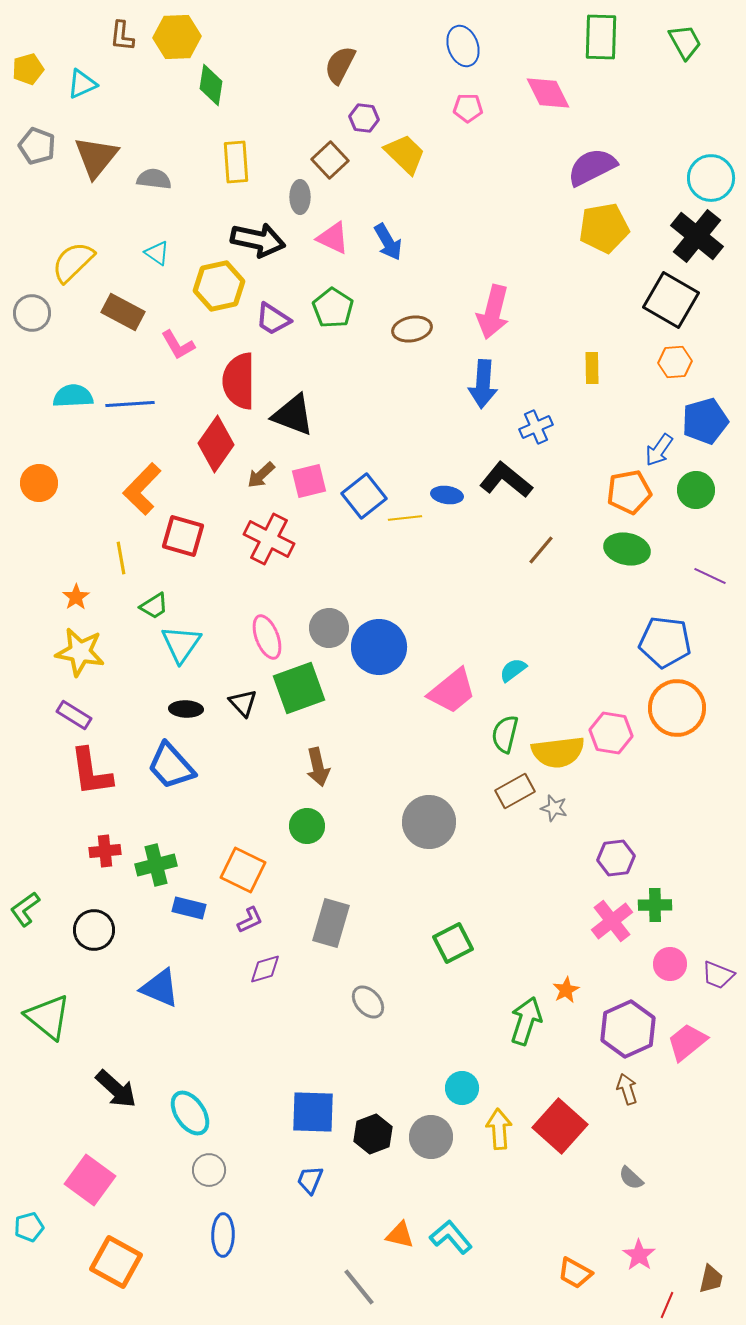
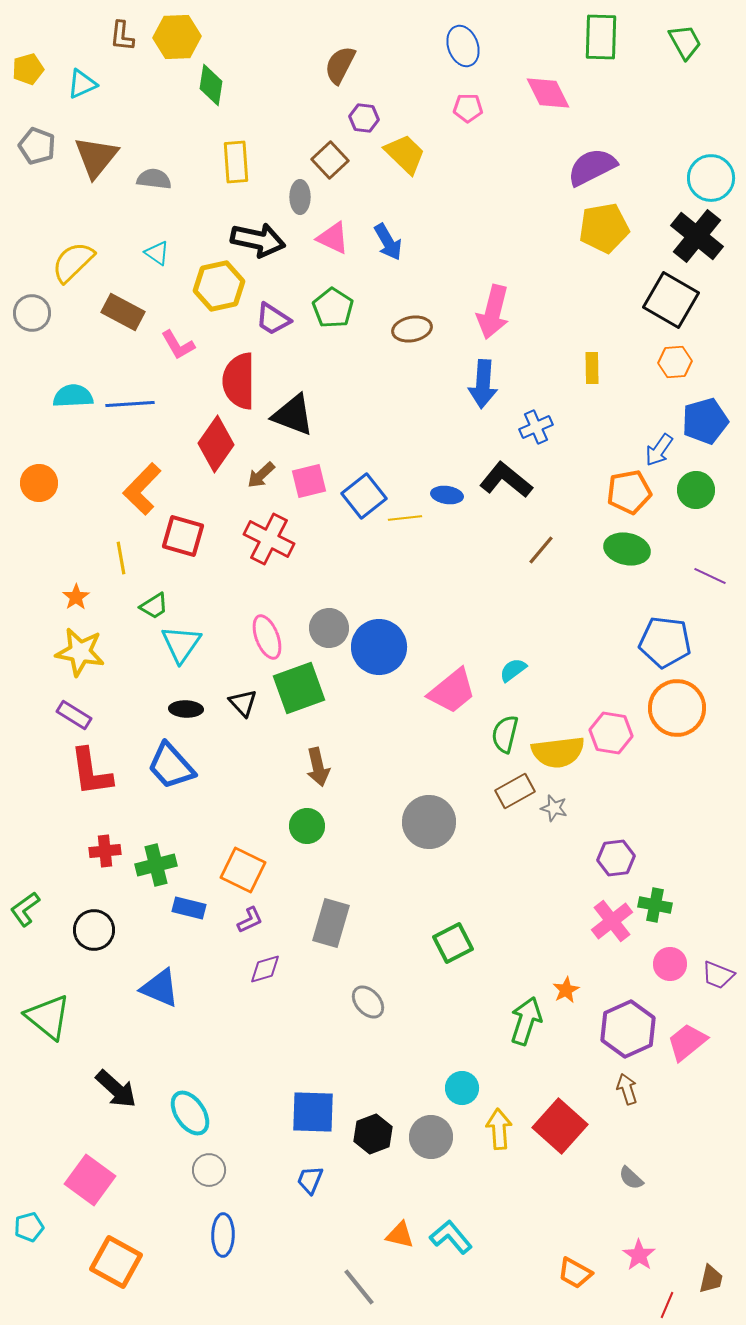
green cross at (655, 905): rotated 12 degrees clockwise
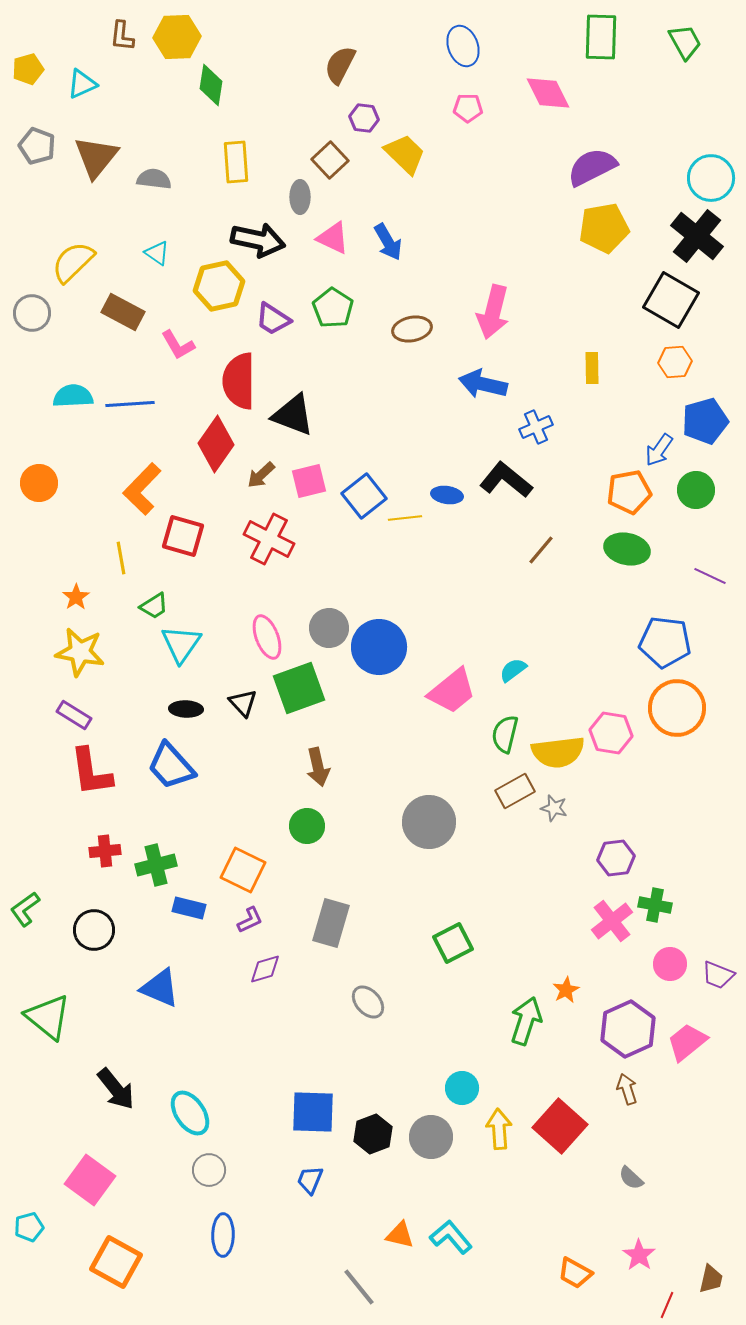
blue arrow at (483, 384): rotated 99 degrees clockwise
black arrow at (116, 1089): rotated 9 degrees clockwise
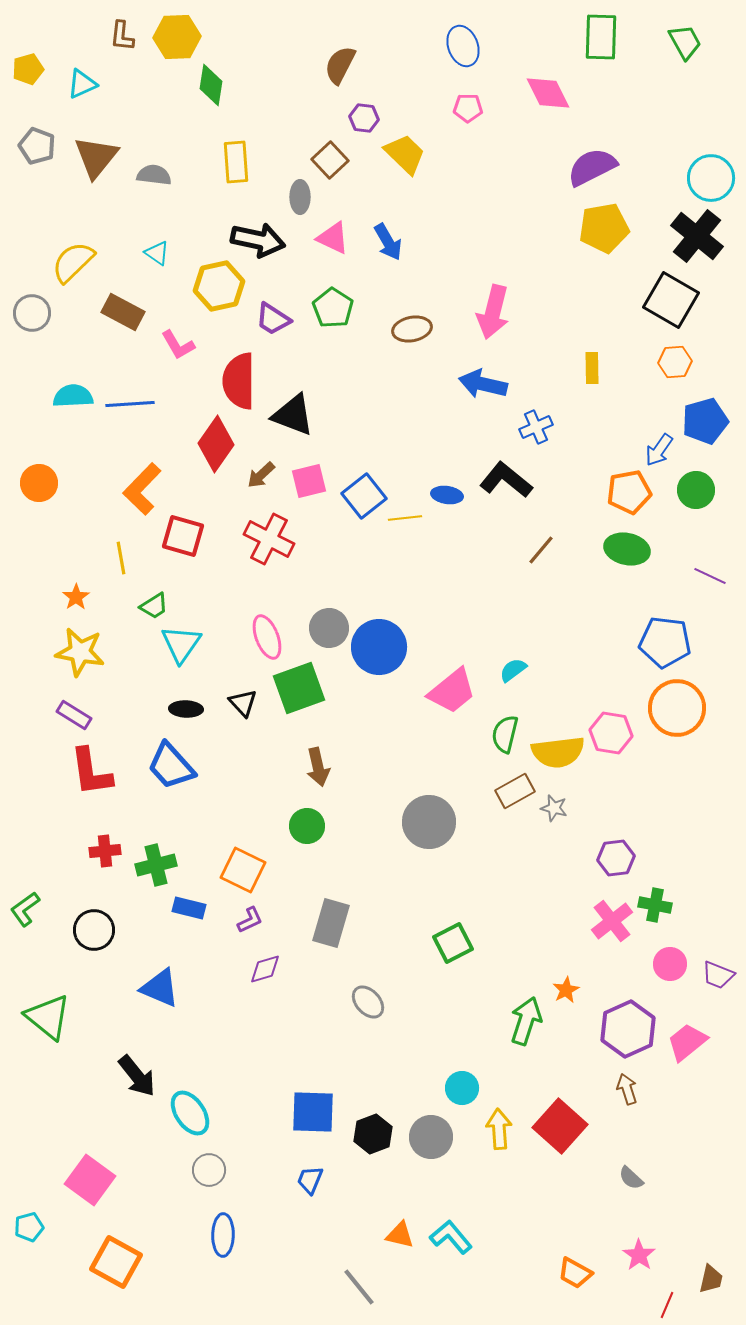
gray semicircle at (154, 179): moved 4 px up
black arrow at (116, 1089): moved 21 px right, 13 px up
